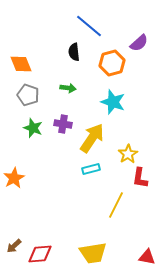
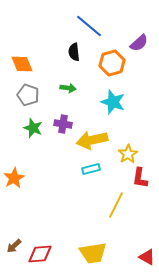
orange diamond: moved 1 px right
yellow arrow: moved 2 px down; rotated 136 degrees counterclockwise
red triangle: rotated 18 degrees clockwise
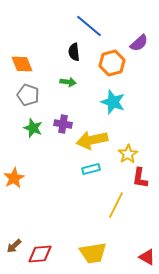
green arrow: moved 6 px up
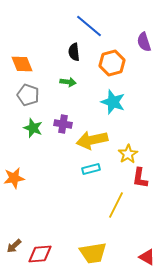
purple semicircle: moved 5 px right, 1 px up; rotated 114 degrees clockwise
orange star: rotated 20 degrees clockwise
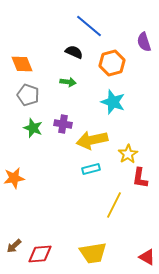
black semicircle: rotated 120 degrees clockwise
yellow line: moved 2 px left
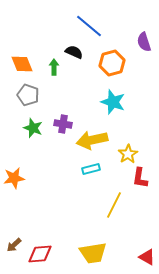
green arrow: moved 14 px left, 15 px up; rotated 98 degrees counterclockwise
brown arrow: moved 1 px up
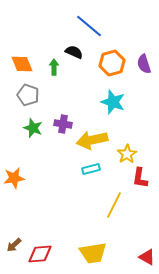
purple semicircle: moved 22 px down
yellow star: moved 1 px left
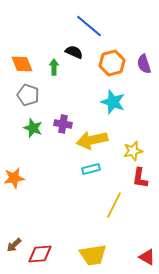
yellow star: moved 6 px right, 3 px up; rotated 18 degrees clockwise
yellow trapezoid: moved 2 px down
